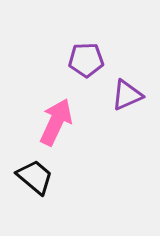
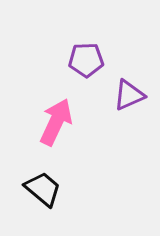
purple triangle: moved 2 px right
black trapezoid: moved 8 px right, 12 px down
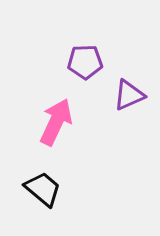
purple pentagon: moved 1 px left, 2 px down
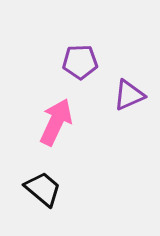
purple pentagon: moved 5 px left
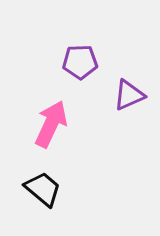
pink arrow: moved 5 px left, 2 px down
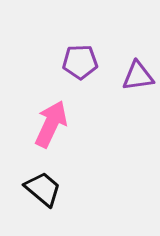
purple triangle: moved 9 px right, 19 px up; rotated 16 degrees clockwise
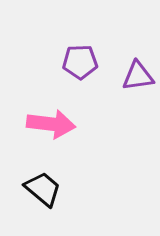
pink arrow: rotated 72 degrees clockwise
